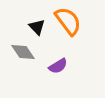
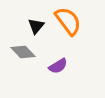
black triangle: moved 1 px left, 1 px up; rotated 24 degrees clockwise
gray diamond: rotated 10 degrees counterclockwise
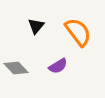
orange semicircle: moved 10 px right, 11 px down
gray diamond: moved 7 px left, 16 px down
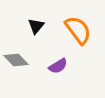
orange semicircle: moved 2 px up
gray diamond: moved 8 px up
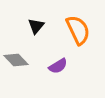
orange semicircle: rotated 12 degrees clockwise
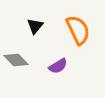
black triangle: moved 1 px left
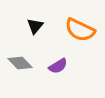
orange semicircle: moved 2 px right; rotated 140 degrees clockwise
gray diamond: moved 4 px right, 3 px down
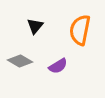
orange semicircle: rotated 76 degrees clockwise
gray diamond: moved 2 px up; rotated 15 degrees counterclockwise
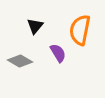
purple semicircle: moved 13 px up; rotated 90 degrees counterclockwise
